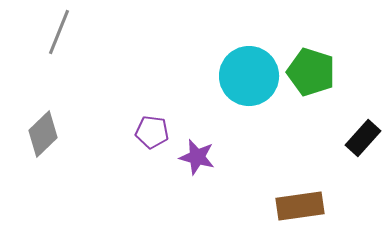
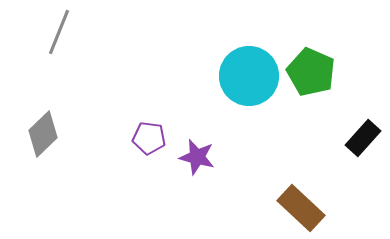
green pentagon: rotated 6 degrees clockwise
purple pentagon: moved 3 px left, 6 px down
brown rectangle: moved 1 px right, 2 px down; rotated 51 degrees clockwise
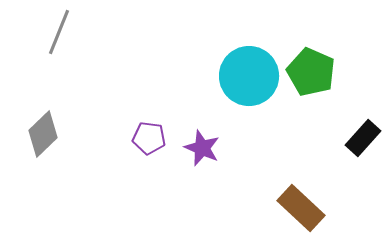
purple star: moved 5 px right, 9 px up; rotated 9 degrees clockwise
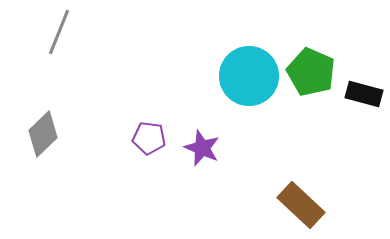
black rectangle: moved 1 px right, 44 px up; rotated 63 degrees clockwise
brown rectangle: moved 3 px up
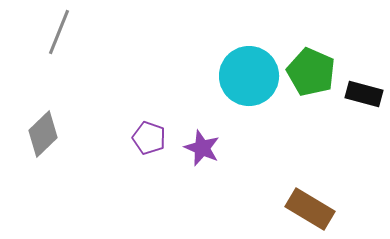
purple pentagon: rotated 12 degrees clockwise
brown rectangle: moved 9 px right, 4 px down; rotated 12 degrees counterclockwise
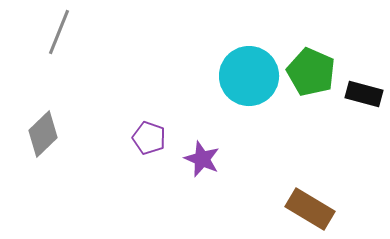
purple star: moved 11 px down
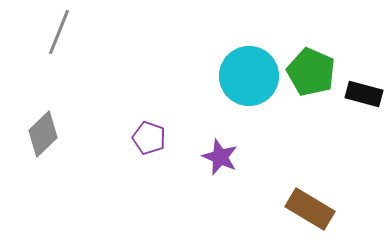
purple star: moved 18 px right, 2 px up
